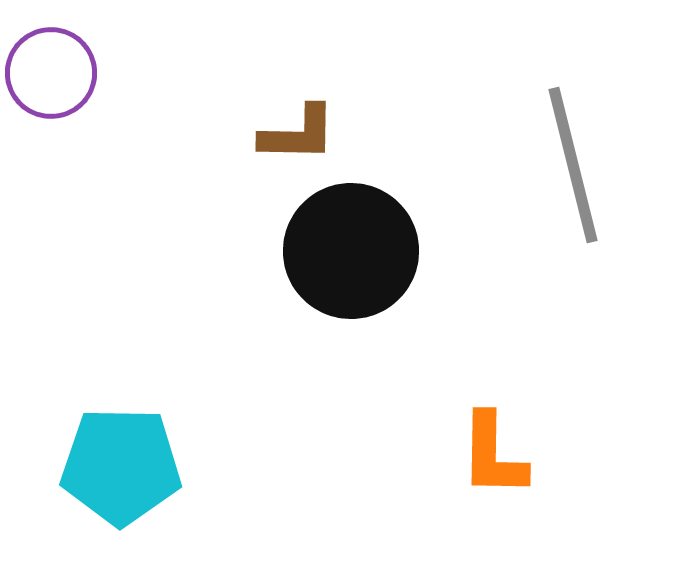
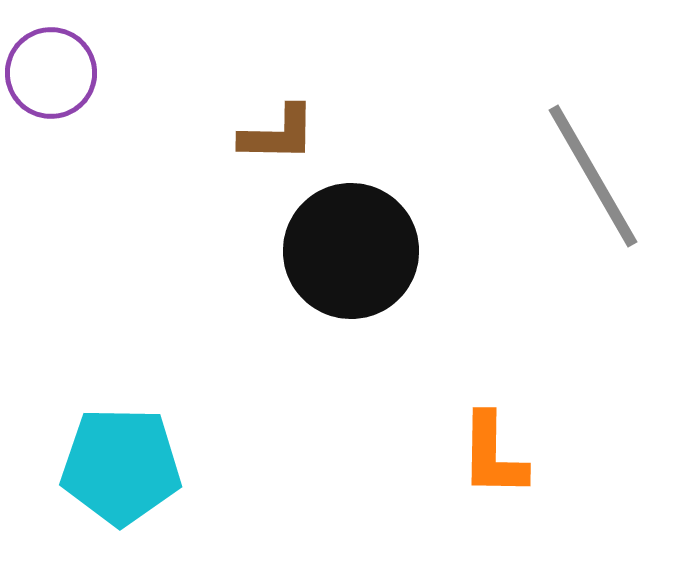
brown L-shape: moved 20 px left
gray line: moved 20 px right, 11 px down; rotated 16 degrees counterclockwise
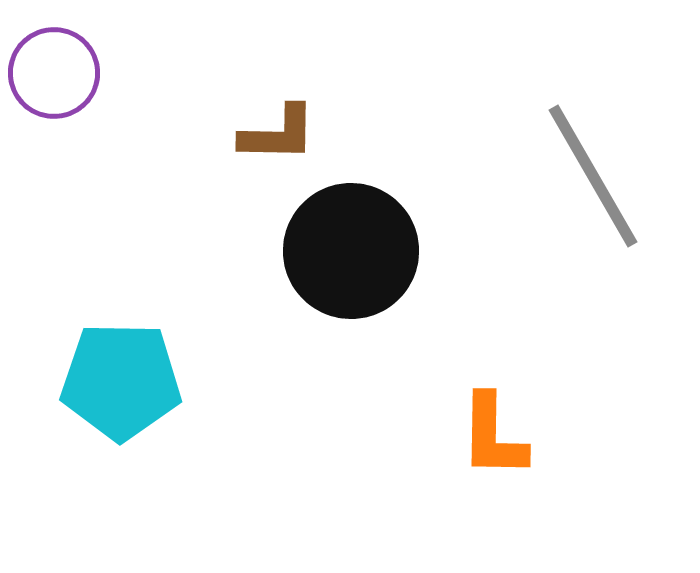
purple circle: moved 3 px right
orange L-shape: moved 19 px up
cyan pentagon: moved 85 px up
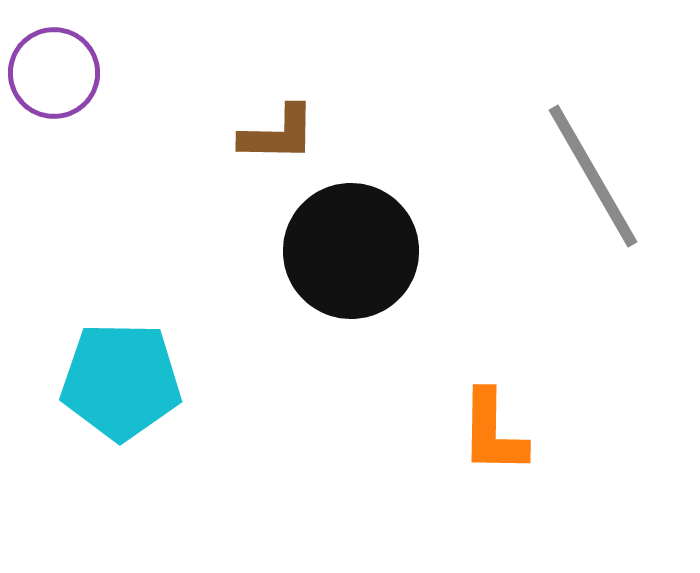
orange L-shape: moved 4 px up
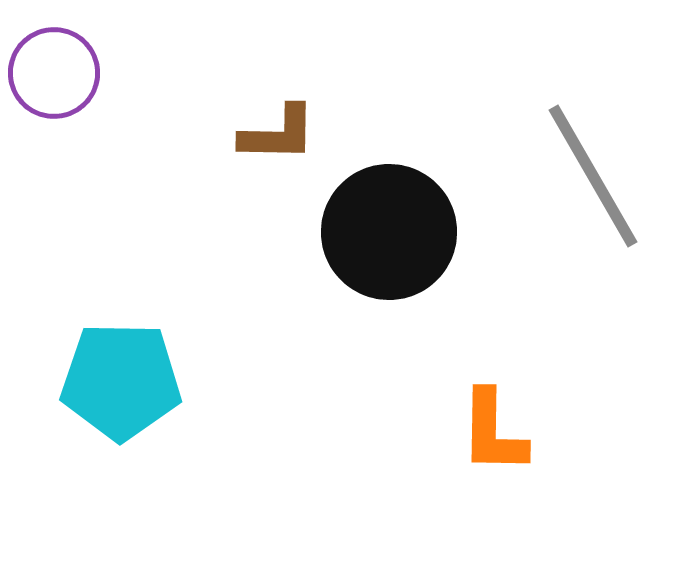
black circle: moved 38 px right, 19 px up
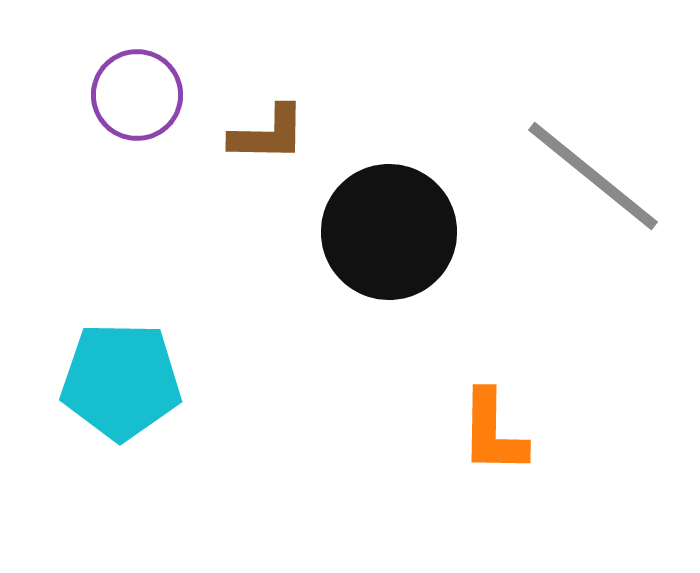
purple circle: moved 83 px right, 22 px down
brown L-shape: moved 10 px left
gray line: rotated 21 degrees counterclockwise
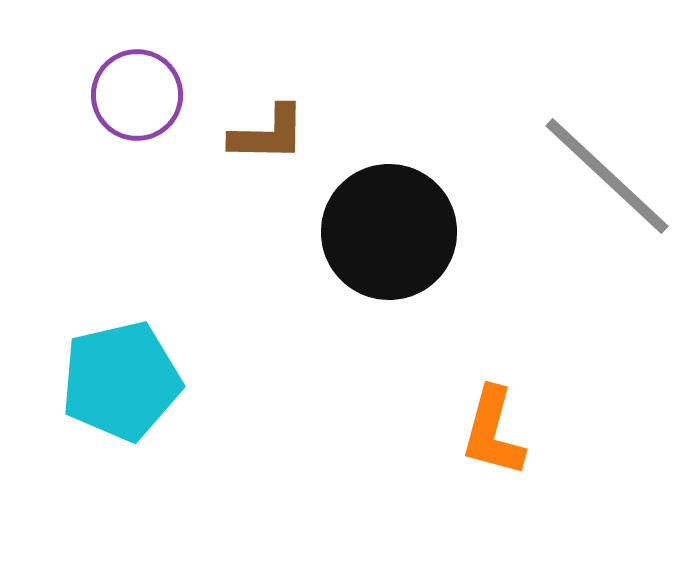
gray line: moved 14 px right; rotated 4 degrees clockwise
cyan pentagon: rotated 14 degrees counterclockwise
orange L-shape: rotated 14 degrees clockwise
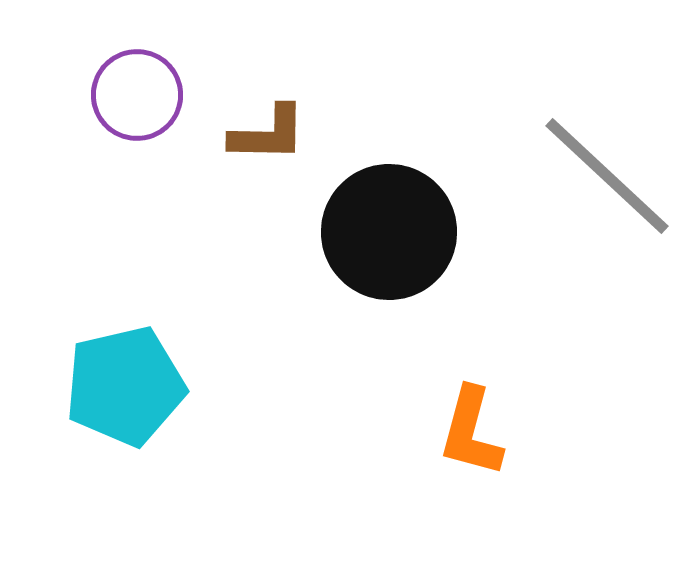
cyan pentagon: moved 4 px right, 5 px down
orange L-shape: moved 22 px left
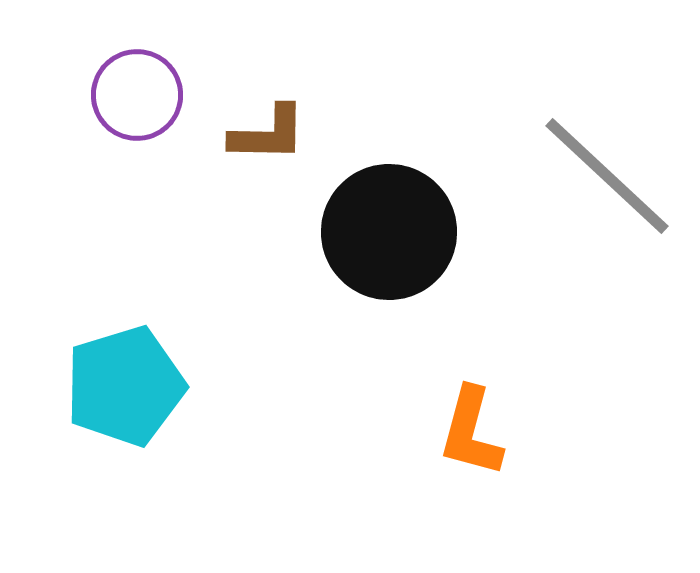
cyan pentagon: rotated 4 degrees counterclockwise
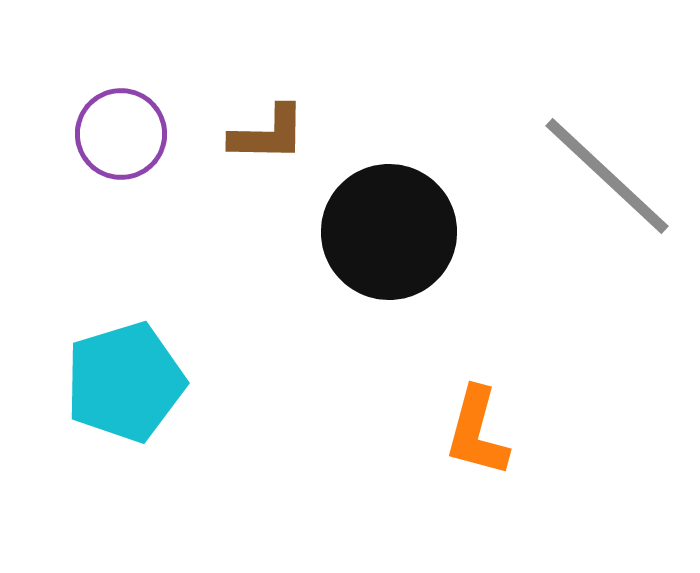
purple circle: moved 16 px left, 39 px down
cyan pentagon: moved 4 px up
orange L-shape: moved 6 px right
